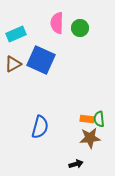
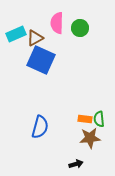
brown triangle: moved 22 px right, 26 px up
orange rectangle: moved 2 px left
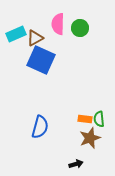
pink semicircle: moved 1 px right, 1 px down
brown star: rotated 15 degrees counterclockwise
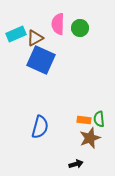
orange rectangle: moved 1 px left, 1 px down
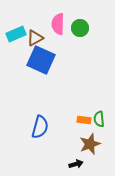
brown star: moved 6 px down
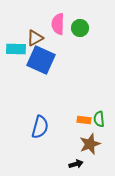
cyan rectangle: moved 15 px down; rotated 24 degrees clockwise
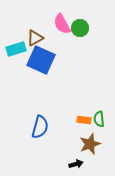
pink semicircle: moved 4 px right; rotated 30 degrees counterclockwise
cyan rectangle: rotated 18 degrees counterclockwise
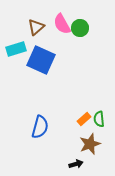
brown triangle: moved 1 px right, 11 px up; rotated 12 degrees counterclockwise
orange rectangle: moved 1 px up; rotated 48 degrees counterclockwise
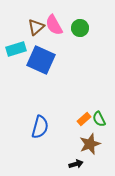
pink semicircle: moved 8 px left, 1 px down
green semicircle: rotated 21 degrees counterclockwise
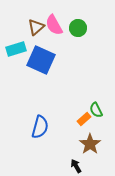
green circle: moved 2 px left
green semicircle: moved 3 px left, 9 px up
brown star: rotated 15 degrees counterclockwise
black arrow: moved 2 px down; rotated 104 degrees counterclockwise
